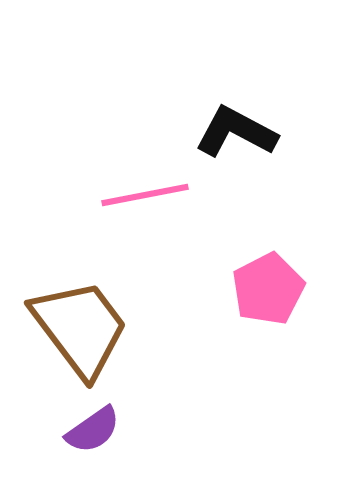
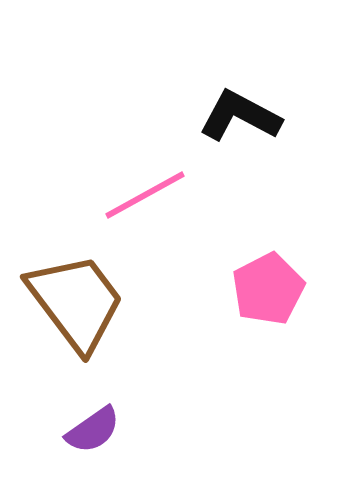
black L-shape: moved 4 px right, 16 px up
pink line: rotated 18 degrees counterclockwise
brown trapezoid: moved 4 px left, 26 px up
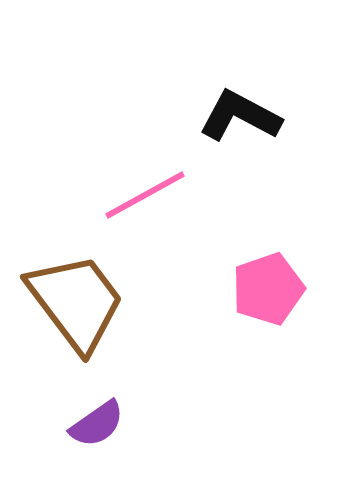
pink pentagon: rotated 8 degrees clockwise
purple semicircle: moved 4 px right, 6 px up
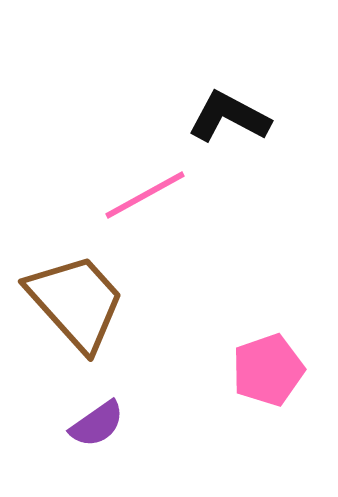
black L-shape: moved 11 px left, 1 px down
pink pentagon: moved 81 px down
brown trapezoid: rotated 5 degrees counterclockwise
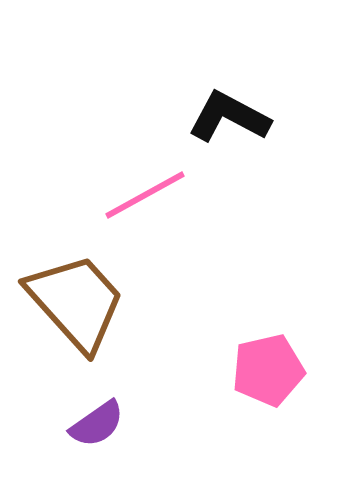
pink pentagon: rotated 6 degrees clockwise
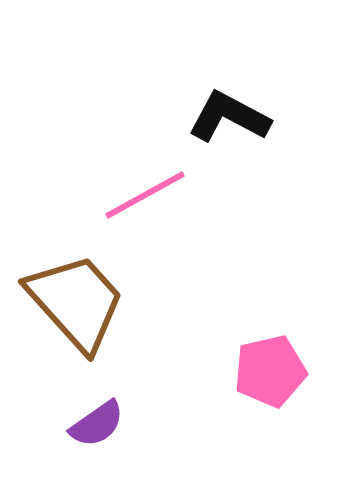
pink pentagon: moved 2 px right, 1 px down
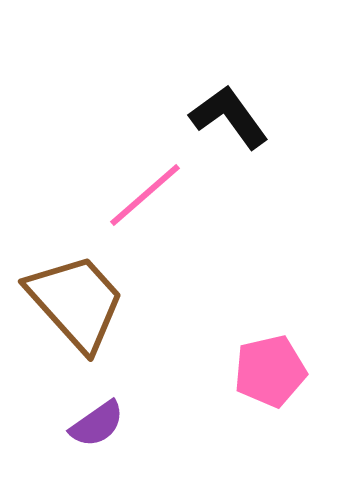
black L-shape: rotated 26 degrees clockwise
pink line: rotated 12 degrees counterclockwise
